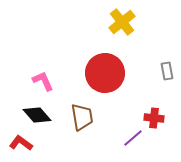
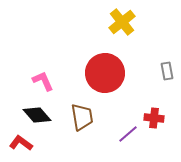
purple line: moved 5 px left, 4 px up
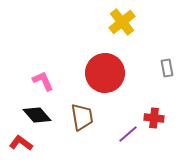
gray rectangle: moved 3 px up
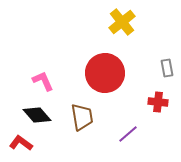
red cross: moved 4 px right, 16 px up
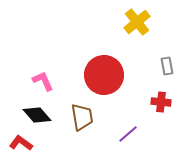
yellow cross: moved 15 px right
gray rectangle: moved 2 px up
red circle: moved 1 px left, 2 px down
red cross: moved 3 px right
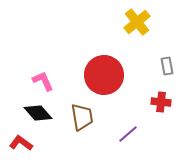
black diamond: moved 1 px right, 2 px up
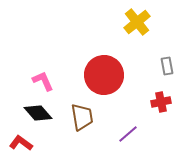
red cross: rotated 18 degrees counterclockwise
